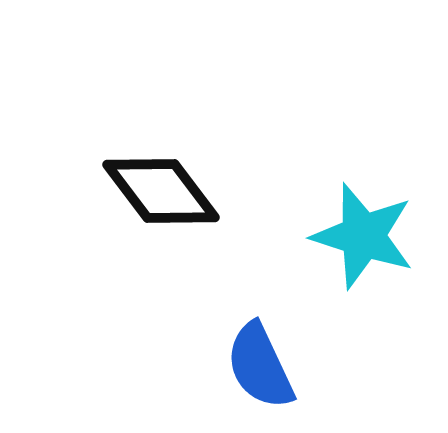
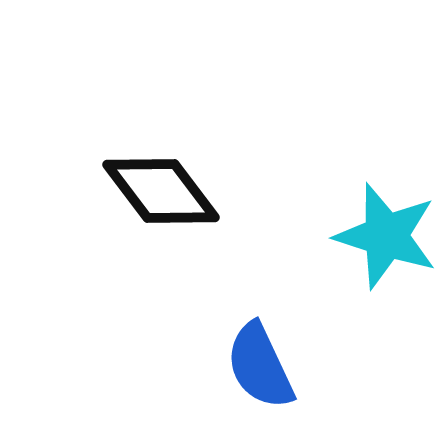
cyan star: moved 23 px right
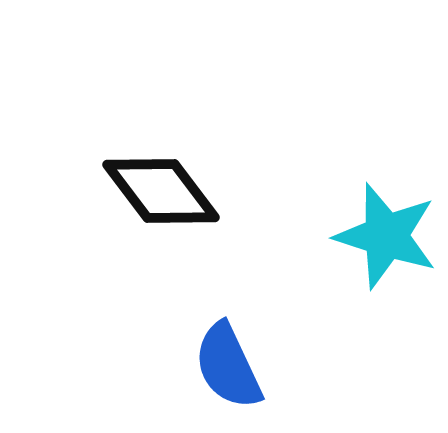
blue semicircle: moved 32 px left
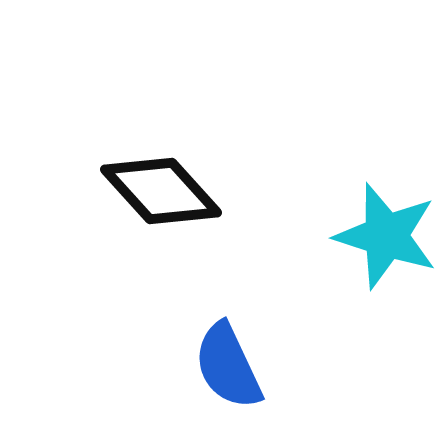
black diamond: rotated 5 degrees counterclockwise
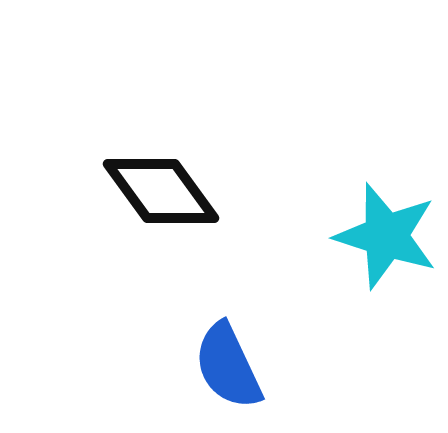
black diamond: rotated 6 degrees clockwise
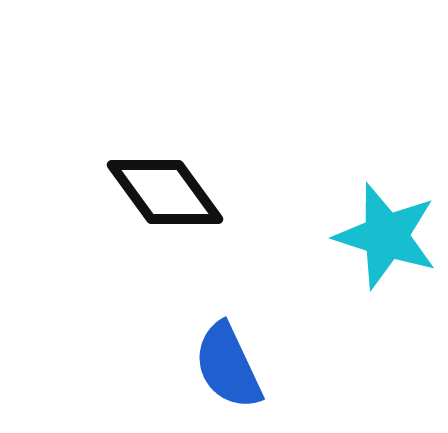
black diamond: moved 4 px right, 1 px down
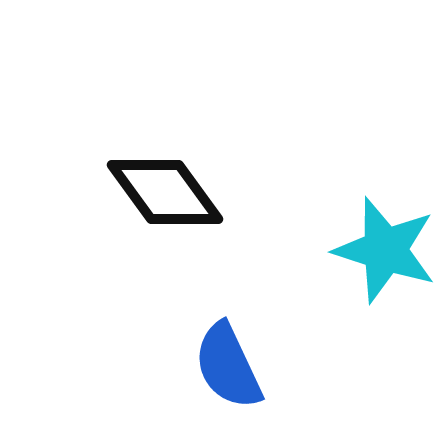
cyan star: moved 1 px left, 14 px down
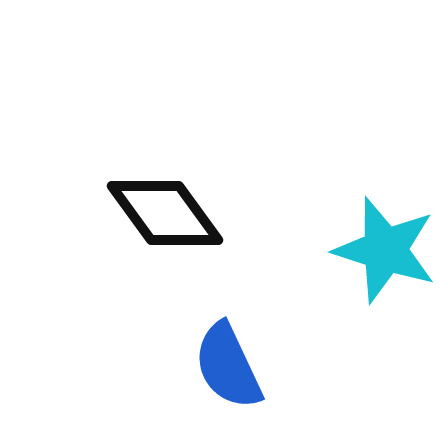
black diamond: moved 21 px down
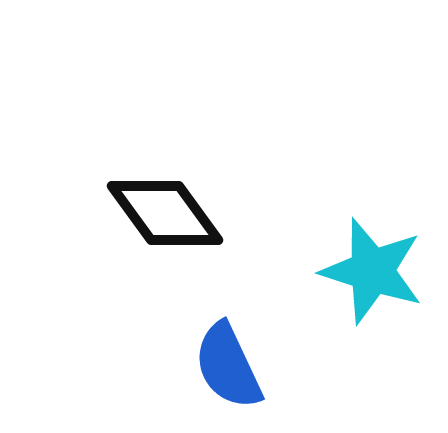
cyan star: moved 13 px left, 21 px down
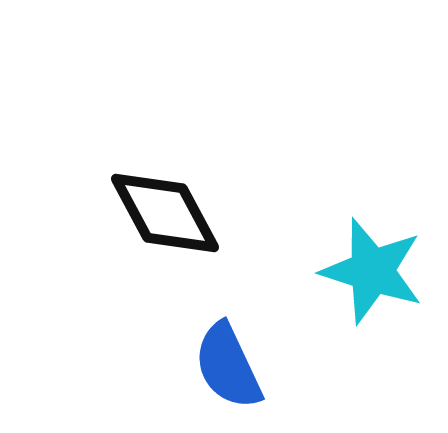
black diamond: rotated 8 degrees clockwise
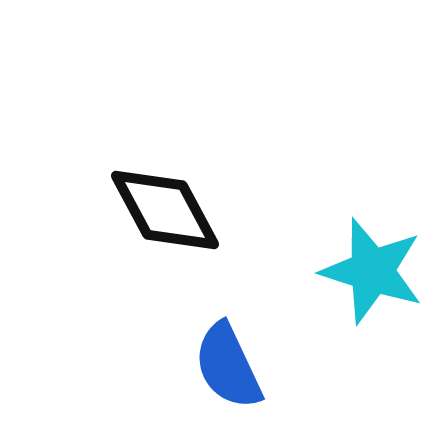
black diamond: moved 3 px up
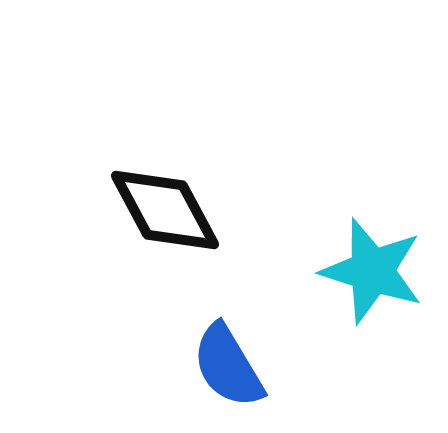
blue semicircle: rotated 6 degrees counterclockwise
